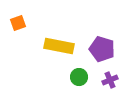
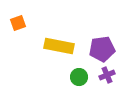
purple pentagon: rotated 25 degrees counterclockwise
purple cross: moved 3 px left, 5 px up
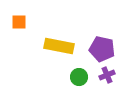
orange square: moved 1 px right, 1 px up; rotated 21 degrees clockwise
purple pentagon: rotated 20 degrees clockwise
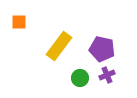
yellow rectangle: rotated 64 degrees counterclockwise
green circle: moved 1 px right, 1 px down
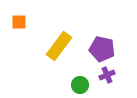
green circle: moved 7 px down
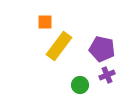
orange square: moved 26 px right
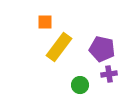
yellow rectangle: moved 1 px down
purple cross: moved 2 px right, 1 px up; rotated 14 degrees clockwise
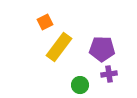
orange square: rotated 28 degrees counterclockwise
purple pentagon: rotated 10 degrees counterclockwise
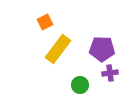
yellow rectangle: moved 1 px left, 2 px down
purple cross: moved 1 px right, 1 px up
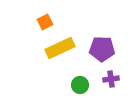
yellow rectangle: moved 2 px right, 1 px up; rotated 28 degrees clockwise
purple cross: moved 1 px right, 6 px down
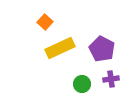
orange square: rotated 21 degrees counterclockwise
purple pentagon: rotated 25 degrees clockwise
green circle: moved 2 px right, 1 px up
